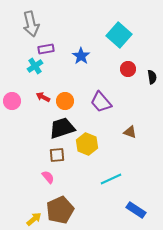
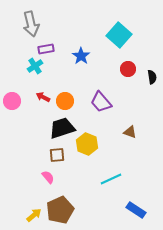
yellow arrow: moved 4 px up
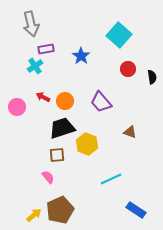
pink circle: moved 5 px right, 6 px down
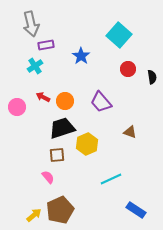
purple rectangle: moved 4 px up
yellow hexagon: rotated 15 degrees clockwise
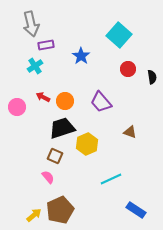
brown square: moved 2 px left, 1 px down; rotated 28 degrees clockwise
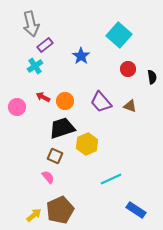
purple rectangle: moved 1 px left; rotated 28 degrees counterclockwise
brown triangle: moved 26 px up
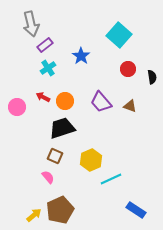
cyan cross: moved 13 px right, 2 px down
yellow hexagon: moved 4 px right, 16 px down
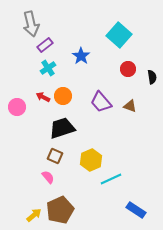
orange circle: moved 2 px left, 5 px up
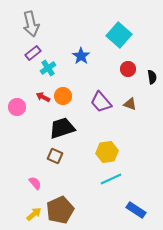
purple rectangle: moved 12 px left, 8 px down
brown triangle: moved 2 px up
yellow hexagon: moved 16 px right, 8 px up; rotated 15 degrees clockwise
pink semicircle: moved 13 px left, 6 px down
yellow arrow: moved 1 px up
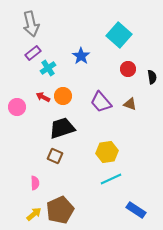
pink semicircle: rotated 40 degrees clockwise
